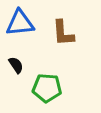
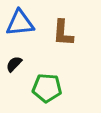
brown L-shape: rotated 8 degrees clockwise
black semicircle: moved 2 px left, 1 px up; rotated 102 degrees counterclockwise
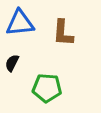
black semicircle: moved 2 px left, 1 px up; rotated 18 degrees counterclockwise
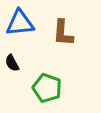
black semicircle: rotated 54 degrees counterclockwise
green pentagon: rotated 16 degrees clockwise
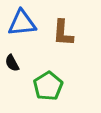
blue triangle: moved 2 px right
green pentagon: moved 1 px right, 2 px up; rotated 20 degrees clockwise
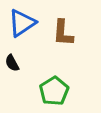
blue triangle: rotated 28 degrees counterclockwise
green pentagon: moved 6 px right, 5 px down
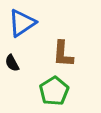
brown L-shape: moved 21 px down
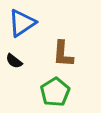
black semicircle: moved 2 px right, 2 px up; rotated 24 degrees counterclockwise
green pentagon: moved 1 px right, 1 px down
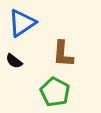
green pentagon: rotated 12 degrees counterclockwise
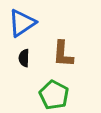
black semicircle: moved 10 px right, 3 px up; rotated 54 degrees clockwise
green pentagon: moved 1 px left, 3 px down
